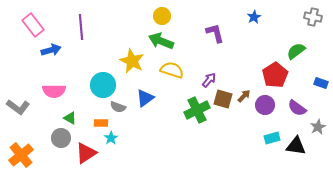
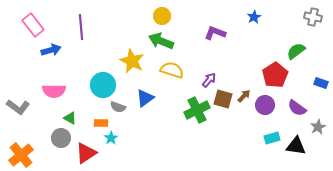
purple L-shape: rotated 55 degrees counterclockwise
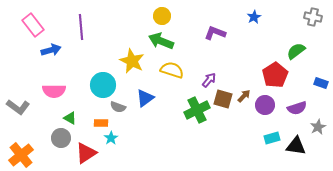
purple semicircle: rotated 54 degrees counterclockwise
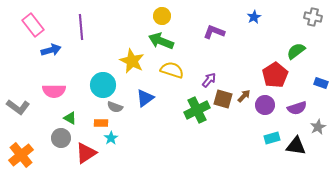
purple L-shape: moved 1 px left, 1 px up
gray semicircle: moved 3 px left
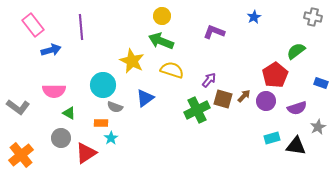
purple circle: moved 1 px right, 4 px up
green triangle: moved 1 px left, 5 px up
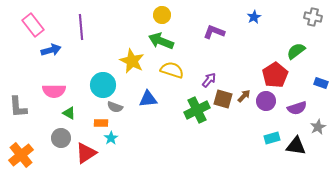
yellow circle: moved 1 px up
blue triangle: moved 3 px right, 1 px down; rotated 30 degrees clockwise
gray L-shape: rotated 50 degrees clockwise
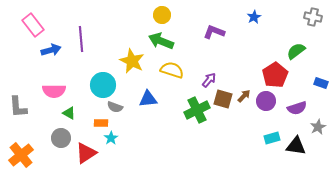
purple line: moved 12 px down
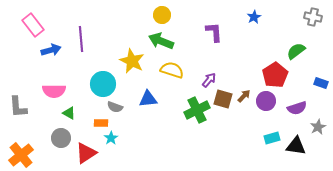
purple L-shape: rotated 65 degrees clockwise
cyan circle: moved 1 px up
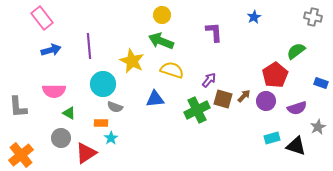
pink rectangle: moved 9 px right, 7 px up
purple line: moved 8 px right, 7 px down
blue triangle: moved 7 px right
black triangle: rotated 10 degrees clockwise
